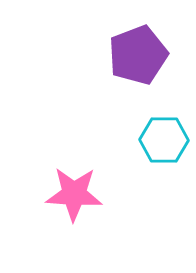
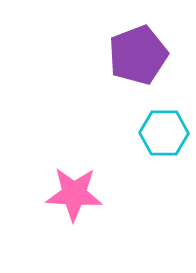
cyan hexagon: moved 7 px up
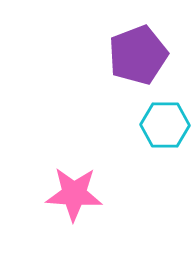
cyan hexagon: moved 1 px right, 8 px up
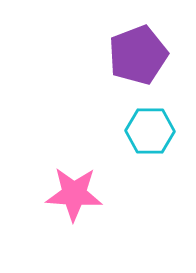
cyan hexagon: moved 15 px left, 6 px down
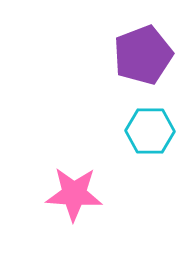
purple pentagon: moved 5 px right
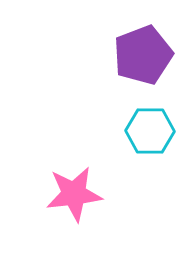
pink star: rotated 10 degrees counterclockwise
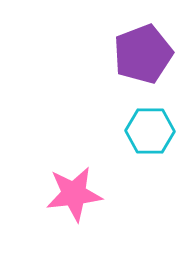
purple pentagon: moved 1 px up
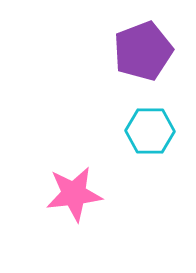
purple pentagon: moved 3 px up
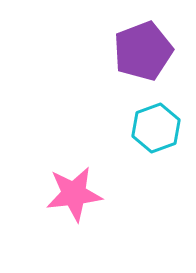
cyan hexagon: moved 6 px right, 3 px up; rotated 21 degrees counterclockwise
